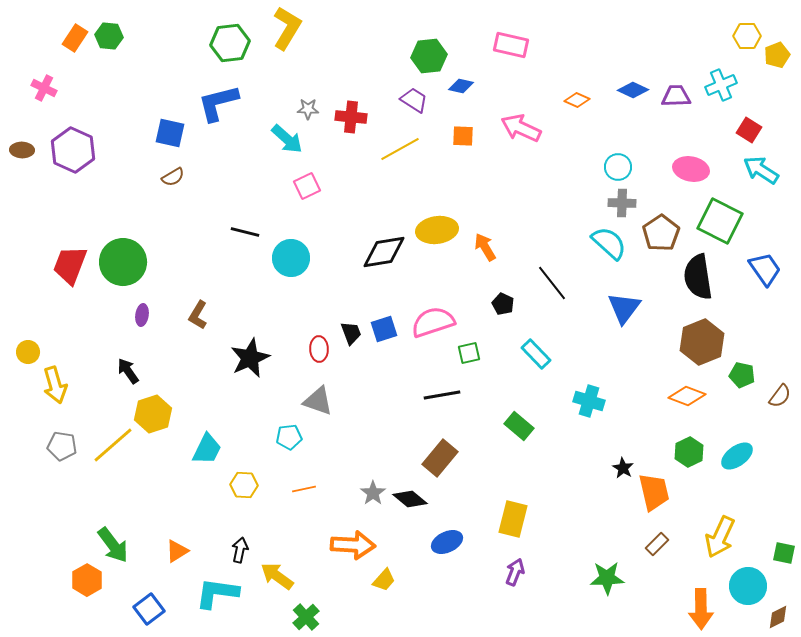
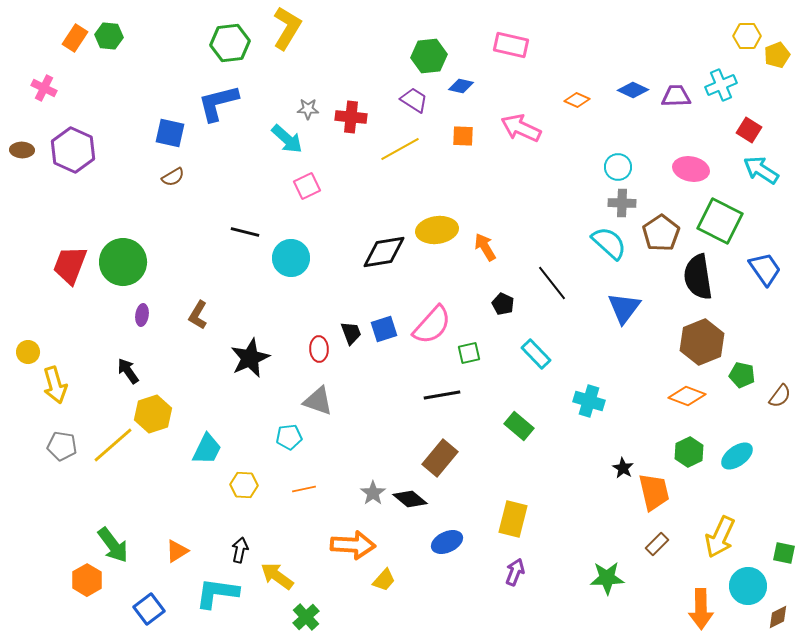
pink semicircle at (433, 322): moved 1 px left, 3 px down; rotated 150 degrees clockwise
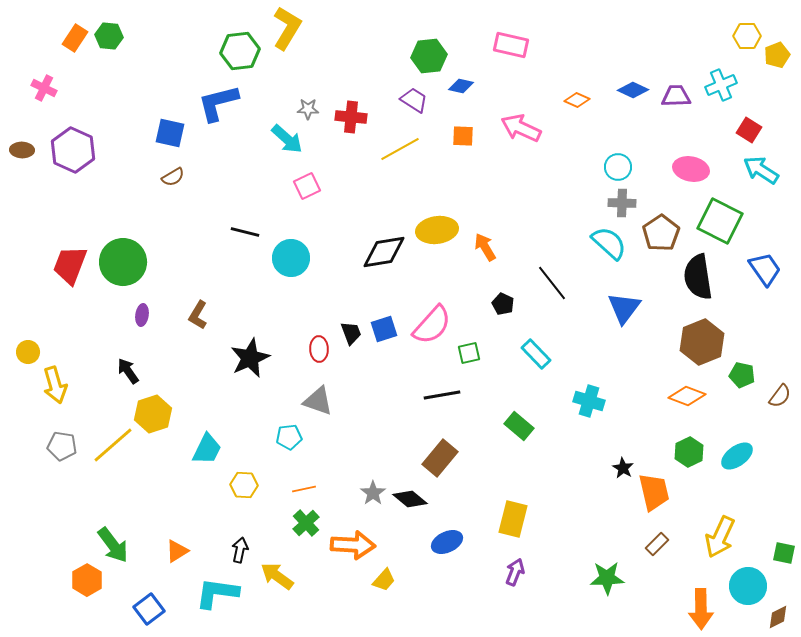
green hexagon at (230, 43): moved 10 px right, 8 px down
green cross at (306, 617): moved 94 px up
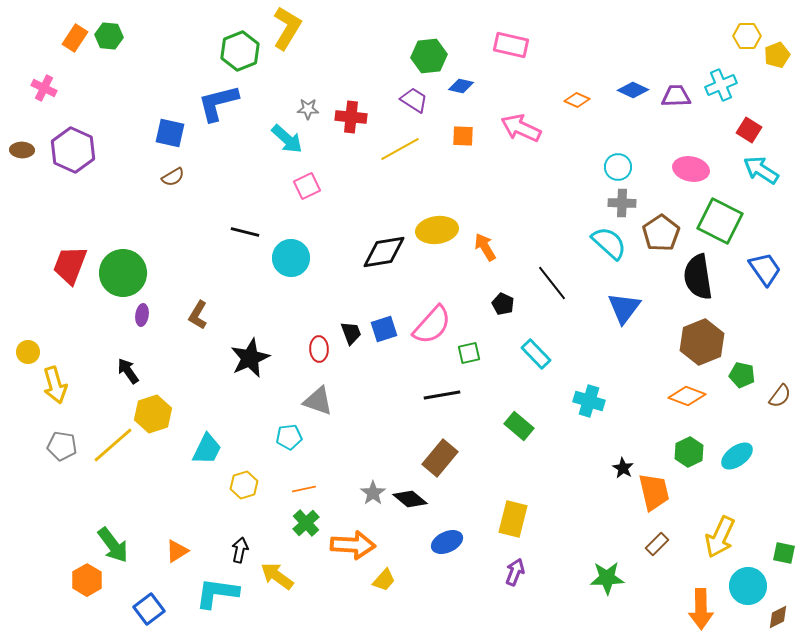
green hexagon at (240, 51): rotated 15 degrees counterclockwise
green circle at (123, 262): moved 11 px down
yellow hexagon at (244, 485): rotated 20 degrees counterclockwise
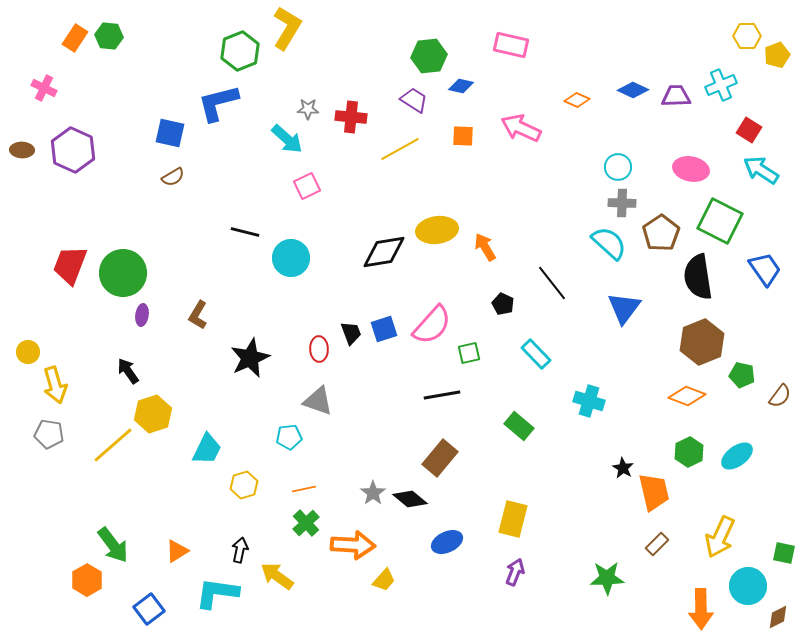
gray pentagon at (62, 446): moved 13 px left, 12 px up
